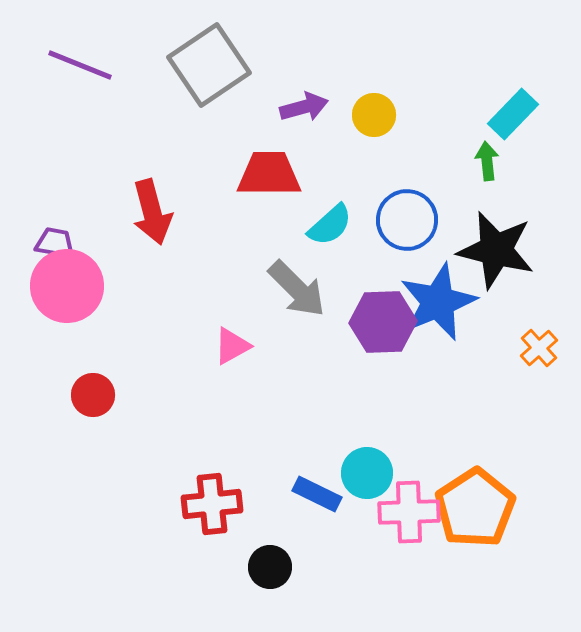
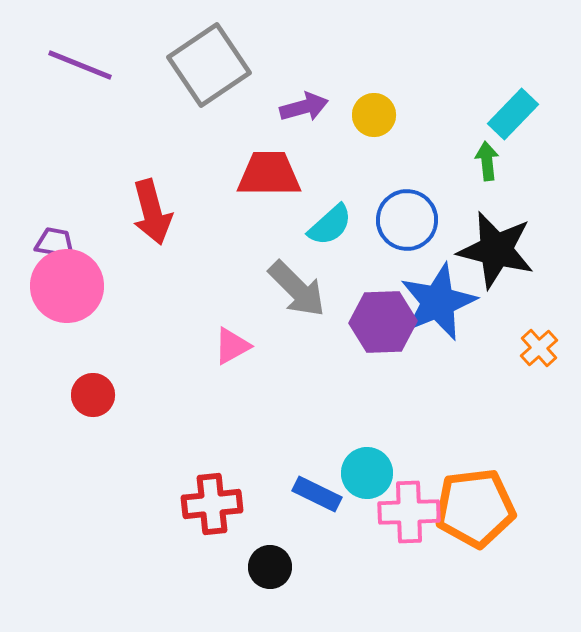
orange pentagon: rotated 26 degrees clockwise
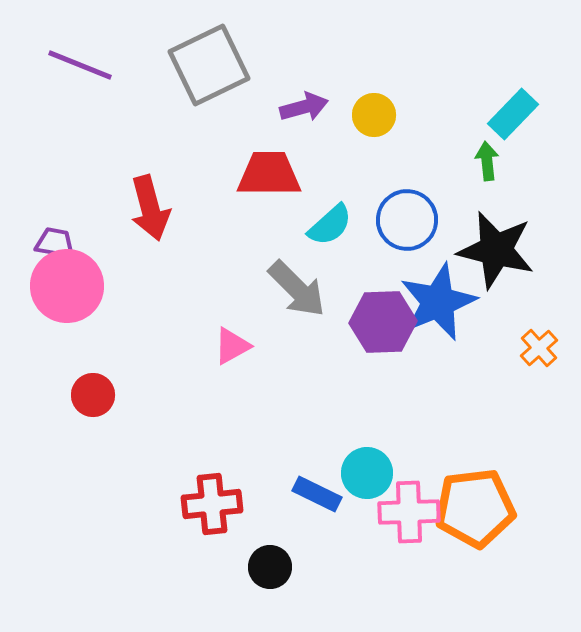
gray square: rotated 8 degrees clockwise
red arrow: moved 2 px left, 4 px up
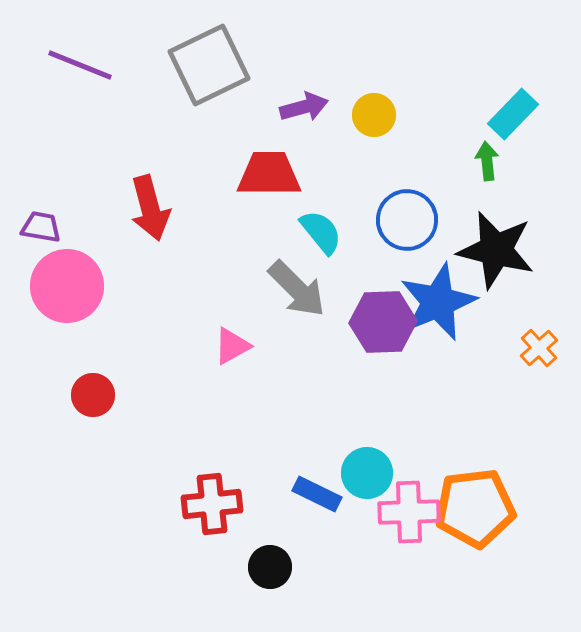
cyan semicircle: moved 9 px left, 7 px down; rotated 87 degrees counterclockwise
purple trapezoid: moved 14 px left, 16 px up
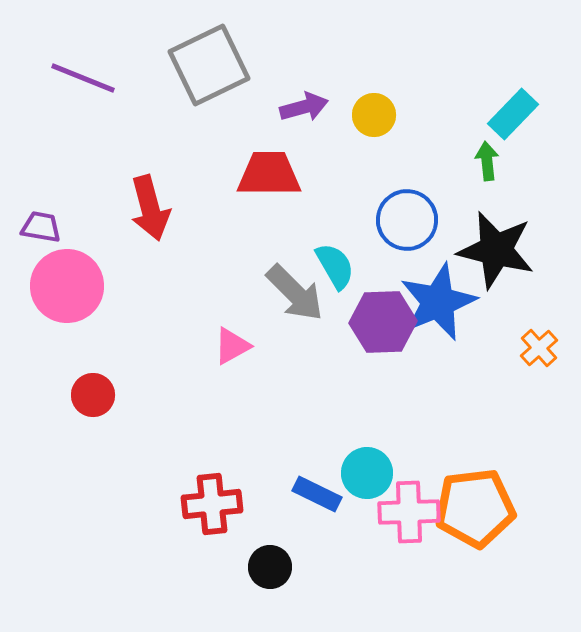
purple line: moved 3 px right, 13 px down
cyan semicircle: moved 14 px right, 34 px down; rotated 9 degrees clockwise
gray arrow: moved 2 px left, 4 px down
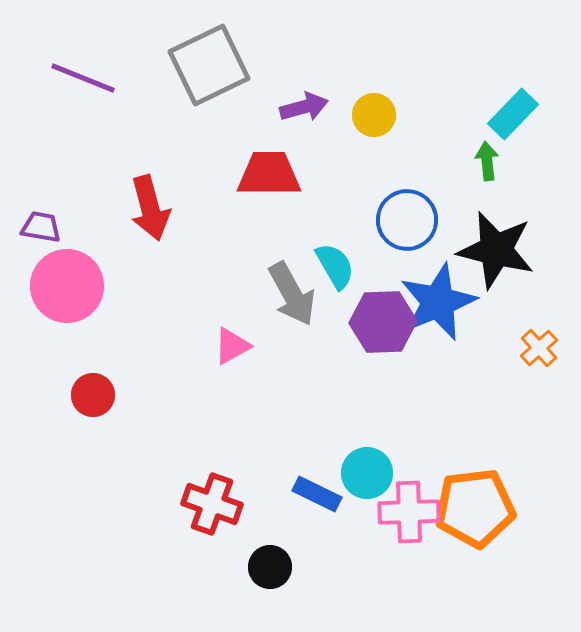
gray arrow: moved 3 px left, 1 px down; rotated 16 degrees clockwise
red cross: rotated 26 degrees clockwise
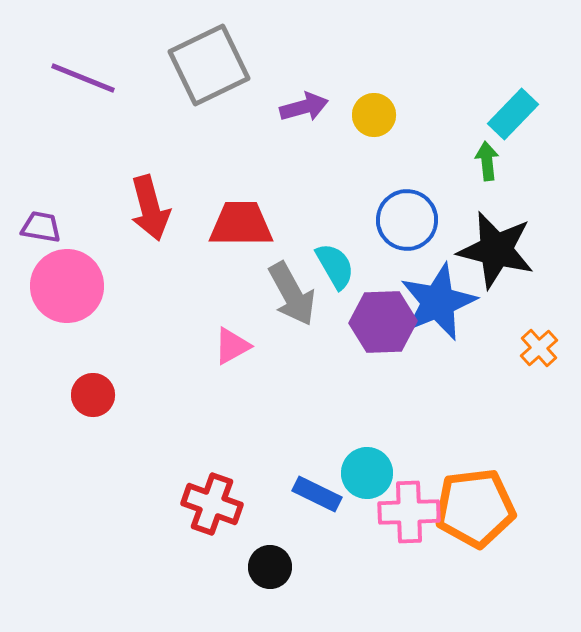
red trapezoid: moved 28 px left, 50 px down
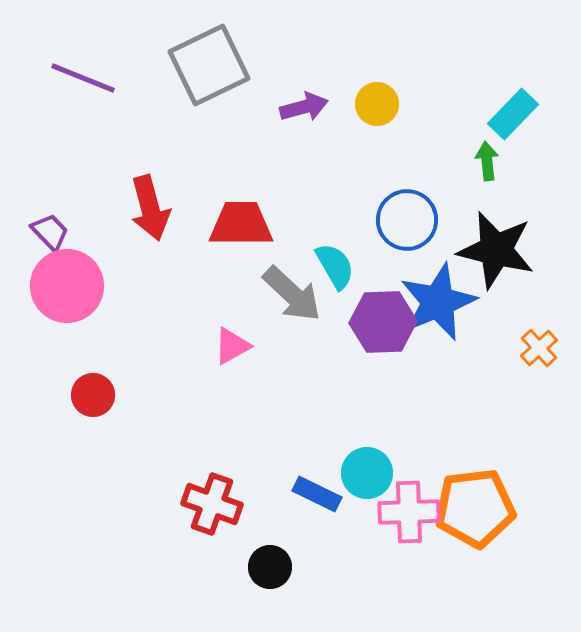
yellow circle: moved 3 px right, 11 px up
purple trapezoid: moved 9 px right, 5 px down; rotated 36 degrees clockwise
gray arrow: rotated 18 degrees counterclockwise
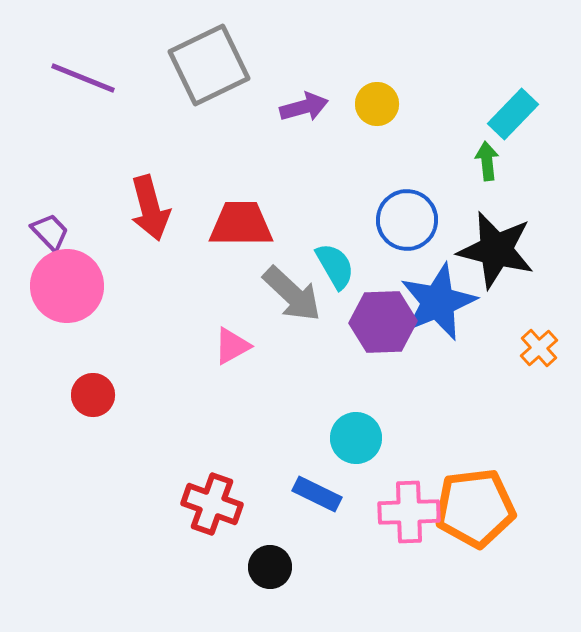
cyan circle: moved 11 px left, 35 px up
